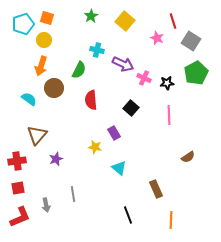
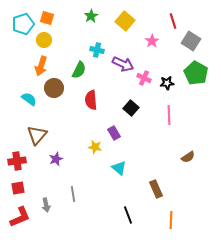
pink star: moved 5 px left, 3 px down; rotated 16 degrees clockwise
green pentagon: rotated 15 degrees counterclockwise
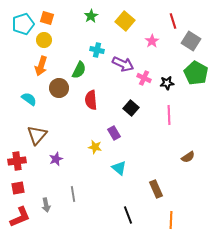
brown circle: moved 5 px right
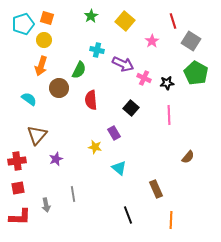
brown semicircle: rotated 16 degrees counterclockwise
red L-shape: rotated 25 degrees clockwise
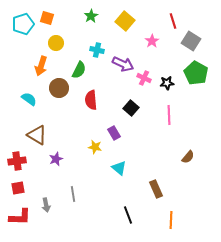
yellow circle: moved 12 px right, 3 px down
brown triangle: rotated 40 degrees counterclockwise
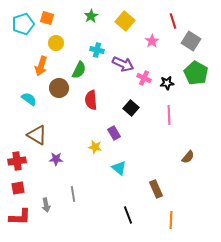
purple star: rotated 24 degrees clockwise
